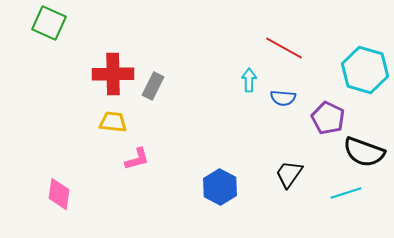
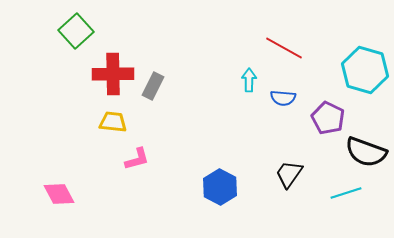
green square: moved 27 px right, 8 px down; rotated 24 degrees clockwise
black semicircle: moved 2 px right
pink diamond: rotated 36 degrees counterclockwise
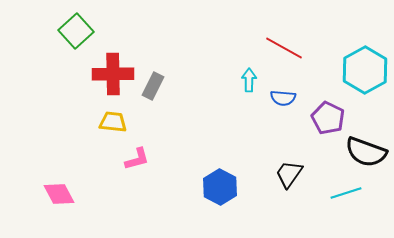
cyan hexagon: rotated 15 degrees clockwise
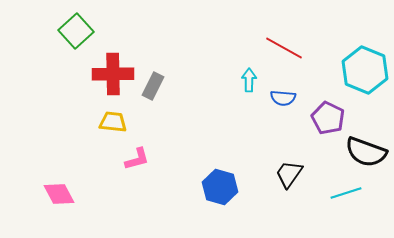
cyan hexagon: rotated 9 degrees counterclockwise
blue hexagon: rotated 12 degrees counterclockwise
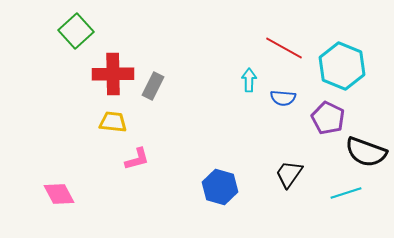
cyan hexagon: moved 23 px left, 4 px up
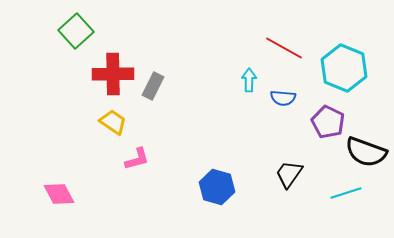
cyan hexagon: moved 2 px right, 2 px down
purple pentagon: moved 4 px down
yellow trapezoid: rotated 28 degrees clockwise
blue hexagon: moved 3 px left
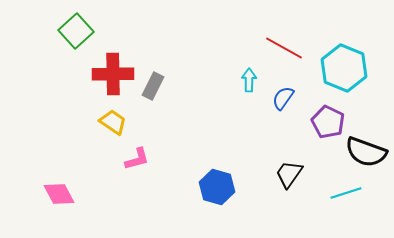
blue semicircle: rotated 120 degrees clockwise
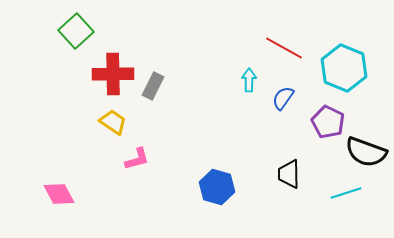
black trapezoid: rotated 36 degrees counterclockwise
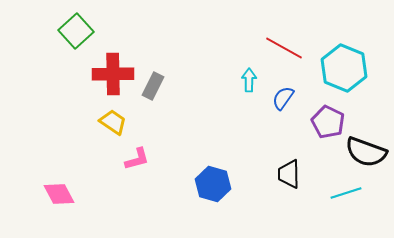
blue hexagon: moved 4 px left, 3 px up
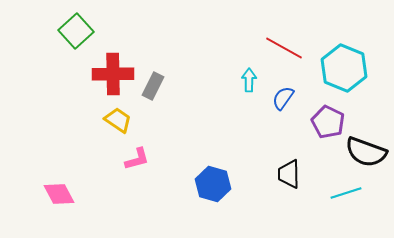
yellow trapezoid: moved 5 px right, 2 px up
